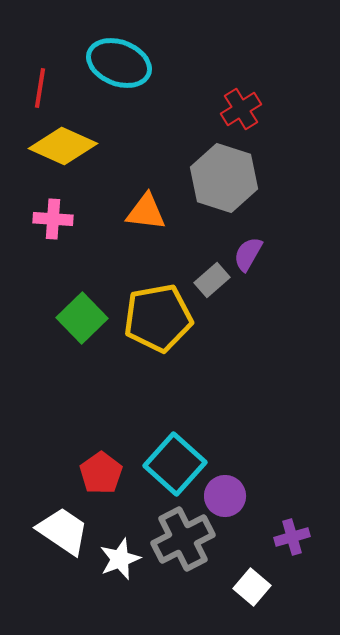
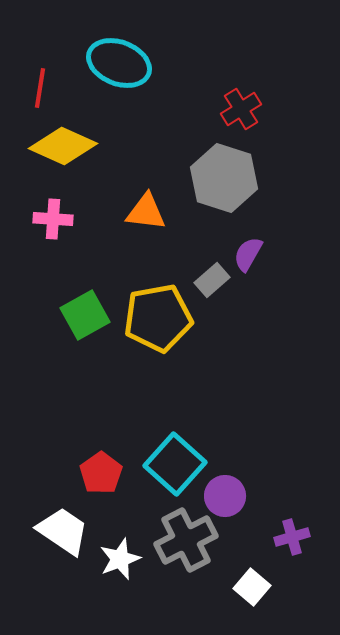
green square: moved 3 px right, 3 px up; rotated 15 degrees clockwise
gray cross: moved 3 px right, 1 px down
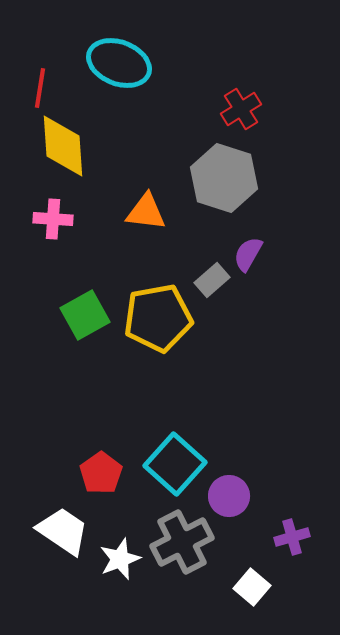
yellow diamond: rotated 62 degrees clockwise
purple circle: moved 4 px right
gray cross: moved 4 px left, 2 px down
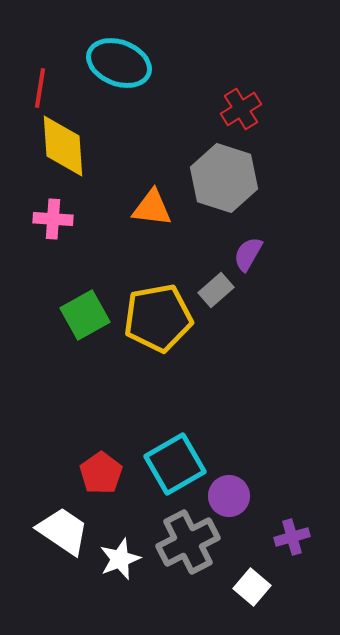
orange triangle: moved 6 px right, 4 px up
gray rectangle: moved 4 px right, 10 px down
cyan square: rotated 18 degrees clockwise
gray cross: moved 6 px right
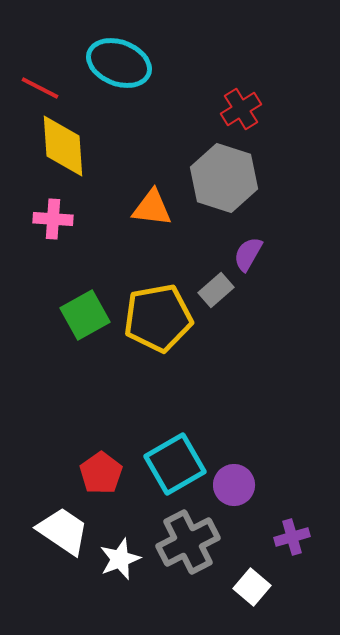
red line: rotated 72 degrees counterclockwise
purple circle: moved 5 px right, 11 px up
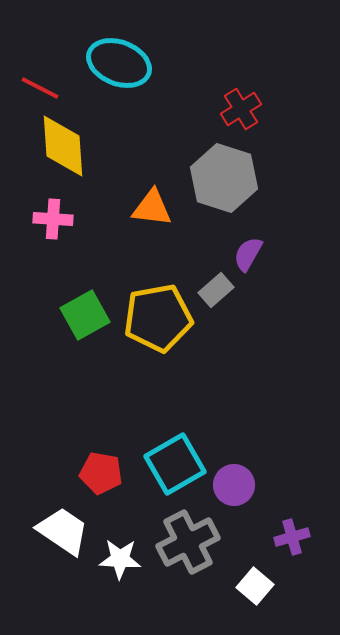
red pentagon: rotated 27 degrees counterclockwise
white star: rotated 24 degrees clockwise
white square: moved 3 px right, 1 px up
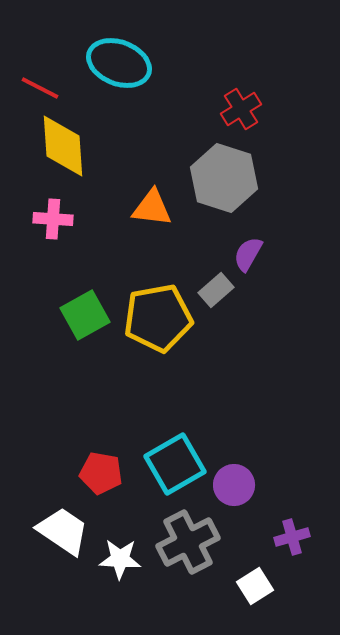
white square: rotated 18 degrees clockwise
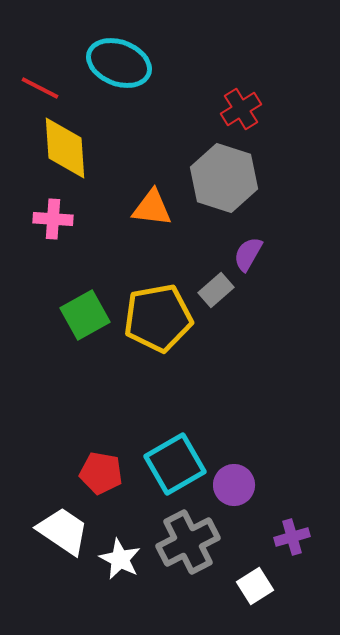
yellow diamond: moved 2 px right, 2 px down
white star: rotated 24 degrees clockwise
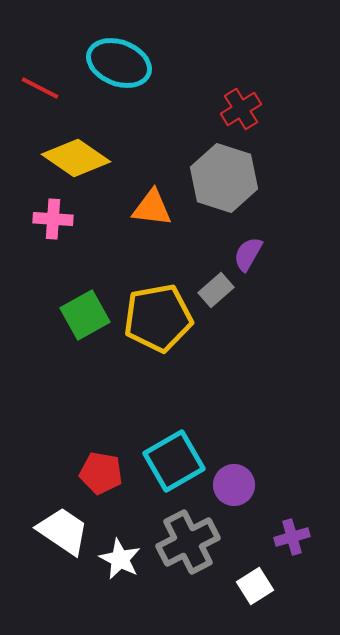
yellow diamond: moved 11 px right, 10 px down; rotated 52 degrees counterclockwise
cyan square: moved 1 px left, 3 px up
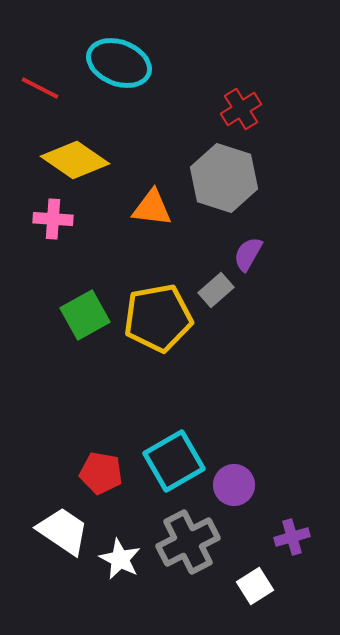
yellow diamond: moved 1 px left, 2 px down
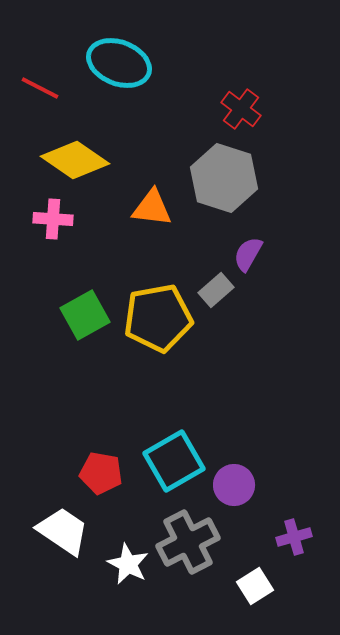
red cross: rotated 21 degrees counterclockwise
purple cross: moved 2 px right
white star: moved 8 px right, 5 px down
